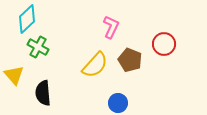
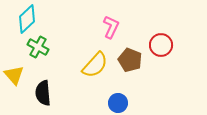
red circle: moved 3 px left, 1 px down
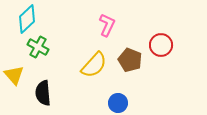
pink L-shape: moved 4 px left, 2 px up
yellow semicircle: moved 1 px left
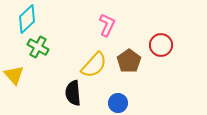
brown pentagon: moved 1 px left, 1 px down; rotated 15 degrees clockwise
black semicircle: moved 30 px right
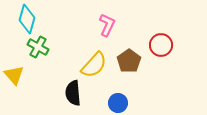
cyan diamond: rotated 32 degrees counterclockwise
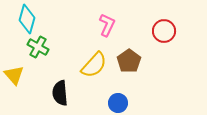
red circle: moved 3 px right, 14 px up
black semicircle: moved 13 px left
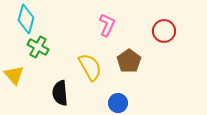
cyan diamond: moved 1 px left
yellow semicircle: moved 4 px left, 2 px down; rotated 72 degrees counterclockwise
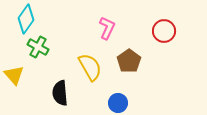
cyan diamond: rotated 20 degrees clockwise
pink L-shape: moved 3 px down
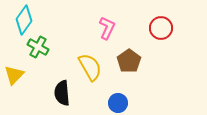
cyan diamond: moved 2 px left, 1 px down
red circle: moved 3 px left, 3 px up
yellow triangle: rotated 25 degrees clockwise
black semicircle: moved 2 px right
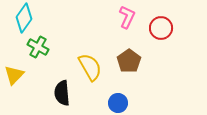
cyan diamond: moved 2 px up
pink L-shape: moved 20 px right, 11 px up
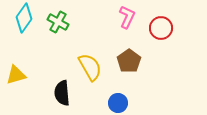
green cross: moved 20 px right, 25 px up
yellow triangle: moved 2 px right; rotated 30 degrees clockwise
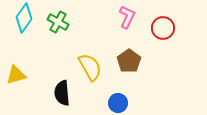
red circle: moved 2 px right
